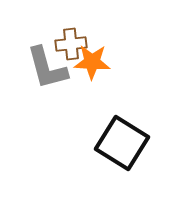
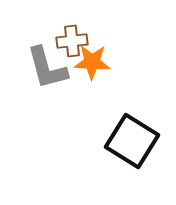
brown cross: moved 1 px right, 3 px up
black square: moved 10 px right, 2 px up
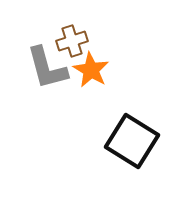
brown cross: rotated 12 degrees counterclockwise
orange star: moved 1 px left, 8 px down; rotated 27 degrees clockwise
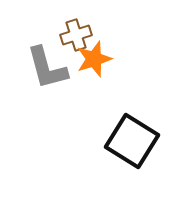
brown cross: moved 4 px right, 6 px up
orange star: moved 3 px right, 11 px up; rotated 24 degrees clockwise
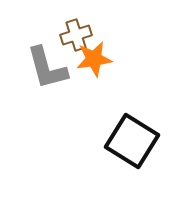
orange star: rotated 9 degrees clockwise
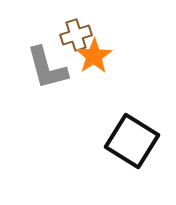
orange star: moved 3 px up; rotated 24 degrees counterclockwise
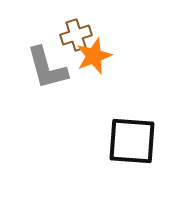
orange star: rotated 12 degrees clockwise
black square: rotated 28 degrees counterclockwise
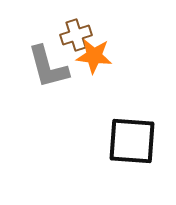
orange star: rotated 27 degrees clockwise
gray L-shape: moved 1 px right, 1 px up
